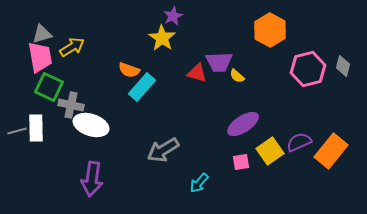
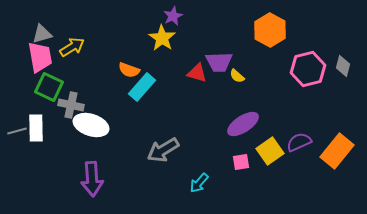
orange rectangle: moved 6 px right
purple arrow: rotated 12 degrees counterclockwise
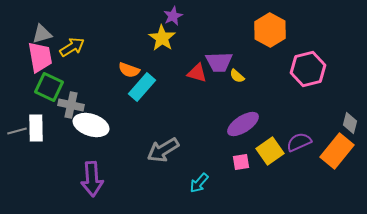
gray diamond: moved 7 px right, 57 px down
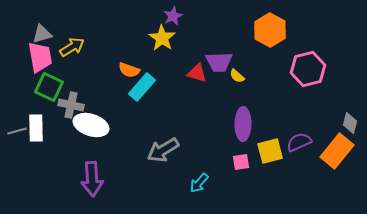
purple ellipse: rotated 56 degrees counterclockwise
yellow square: rotated 20 degrees clockwise
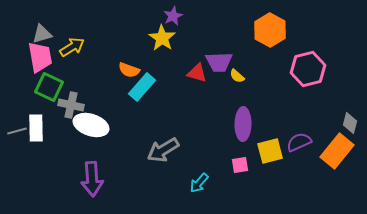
pink square: moved 1 px left, 3 px down
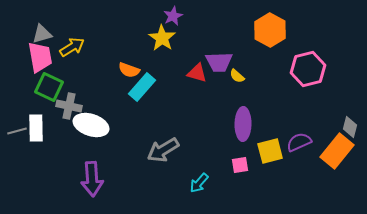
gray cross: moved 2 px left, 1 px down
gray diamond: moved 4 px down
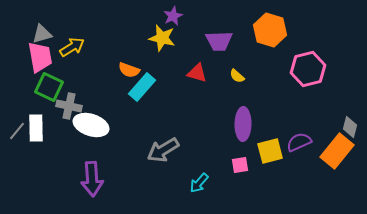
orange hexagon: rotated 12 degrees counterclockwise
yellow star: rotated 20 degrees counterclockwise
purple trapezoid: moved 21 px up
gray line: rotated 36 degrees counterclockwise
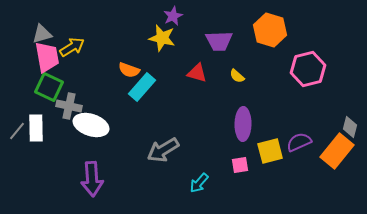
pink trapezoid: moved 7 px right
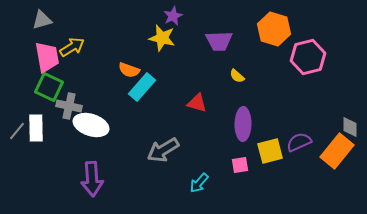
orange hexagon: moved 4 px right, 1 px up
gray triangle: moved 14 px up
pink hexagon: moved 12 px up
red triangle: moved 30 px down
gray diamond: rotated 15 degrees counterclockwise
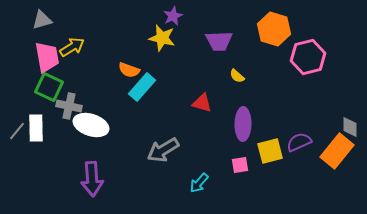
red triangle: moved 5 px right
